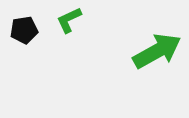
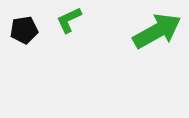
green arrow: moved 20 px up
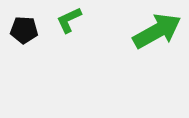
black pentagon: rotated 12 degrees clockwise
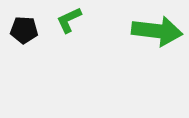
green arrow: rotated 36 degrees clockwise
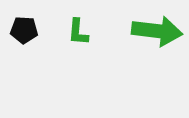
green L-shape: moved 9 px right, 12 px down; rotated 60 degrees counterclockwise
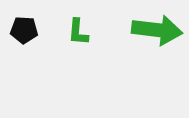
green arrow: moved 1 px up
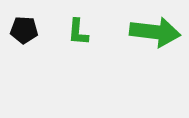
green arrow: moved 2 px left, 2 px down
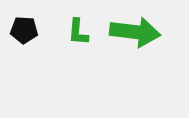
green arrow: moved 20 px left
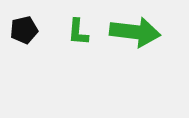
black pentagon: rotated 16 degrees counterclockwise
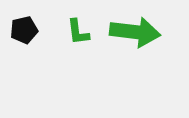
green L-shape: rotated 12 degrees counterclockwise
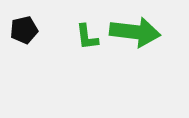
green L-shape: moved 9 px right, 5 px down
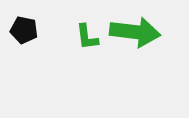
black pentagon: rotated 24 degrees clockwise
